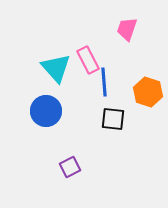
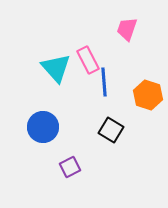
orange hexagon: moved 3 px down
blue circle: moved 3 px left, 16 px down
black square: moved 2 px left, 11 px down; rotated 25 degrees clockwise
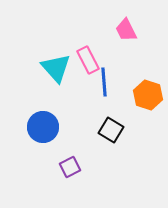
pink trapezoid: moved 1 px left, 1 px down; rotated 45 degrees counterclockwise
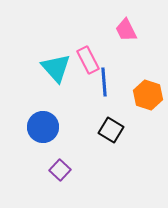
purple square: moved 10 px left, 3 px down; rotated 20 degrees counterclockwise
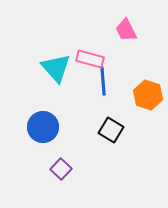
pink rectangle: moved 2 px right, 1 px up; rotated 48 degrees counterclockwise
blue line: moved 1 px left, 1 px up
purple square: moved 1 px right, 1 px up
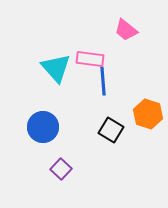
pink trapezoid: rotated 25 degrees counterclockwise
pink rectangle: rotated 8 degrees counterclockwise
orange hexagon: moved 19 px down
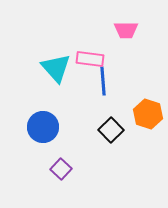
pink trapezoid: rotated 40 degrees counterclockwise
black square: rotated 15 degrees clockwise
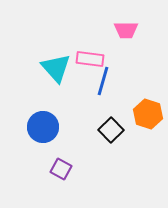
blue line: rotated 20 degrees clockwise
purple square: rotated 15 degrees counterclockwise
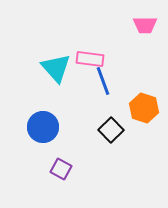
pink trapezoid: moved 19 px right, 5 px up
blue line: rotated 36 degrees counterclockwise
orange hexagon: moved 4 px left, 6 px up
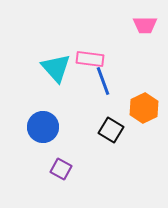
orange hexagon: rotated 16 degrees clockwise
black square: rotated 15 degrees counterclockwise
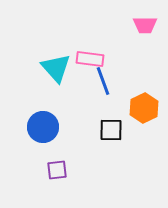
black square: rotated 30 degrees counterclockwise
purple square: moved 4 px left, 1 px down; rotated 35 degrees counterclockwise
